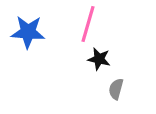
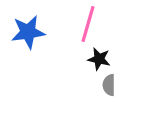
blue star: rotated 12 degrees counterclockwise
gray semicircle: moved 7 px left, 4 px up; rotated 15 degrees counterclockwise
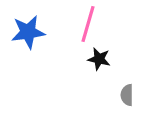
gray semicircle: moved 18 px right, 10 px down
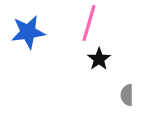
pink line: moved 1 px right, 1 px up
black star: rotated 25 degrees clockwise
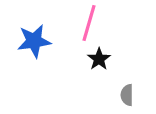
blue star: moved 6 px right, 9 px down
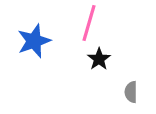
blue star: rotated 12 degrees counterclockwise
gray semicircle: moved 4 px right, 3 px up
